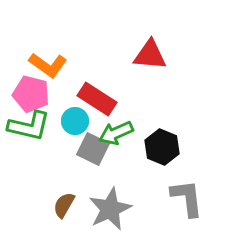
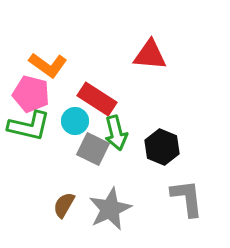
green arrow: rotated 80 degrees counterclockwise
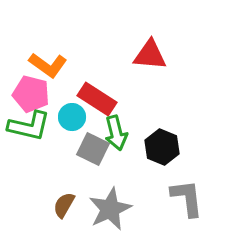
cyan circle: moved 3 px left, 4 px up
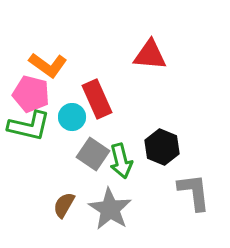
red rectangle: rotated 33 degrees clockwise
green arrow: moved 5 px right, 28 px down
gray square: moved 5 px down; rotated 8 degrees clockwise
gray L-shape: moved 7 px right, 6 px up
gray star: rotated 15 degrees counterclockwise
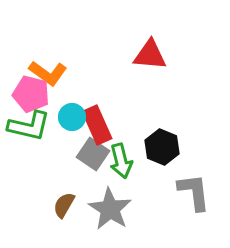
orange L-shape: moved 8 px down
red rectangle: moved 26 px down
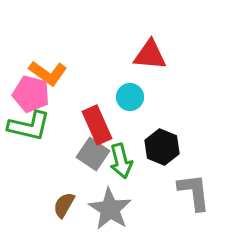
cyan circle: moved 58 px right, 20 px up
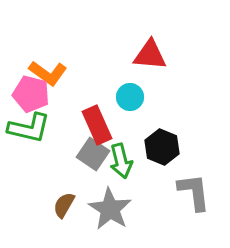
green L-shape: moved 2 px down
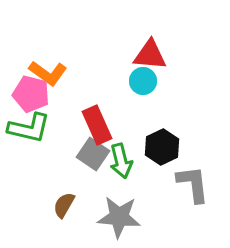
cyan circle: moved 13 px right, 16 px up
black hexagon: rotated 12 degrees clockwise
gray L-shape: moved 1 px left, 8 px up
gray star: moved 9 px right, 8 px down; rotated 27 degrees counterclockwise
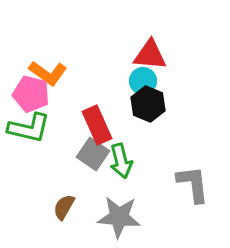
black hexagon: moved 14 px left, 43 px up; rotated 12 degrees counterclockwise
brown semicircle: moved 2 px down
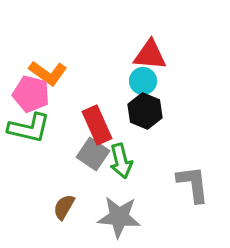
black hexagon: moved 3 px left, 7 px down
